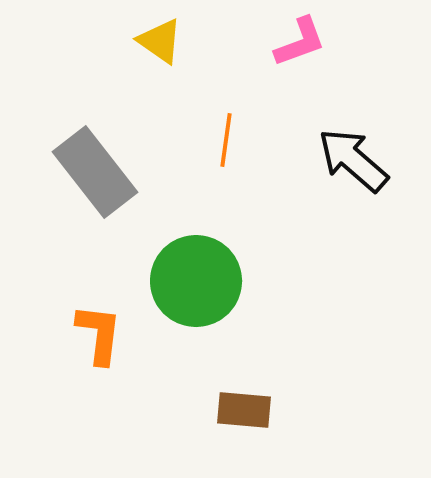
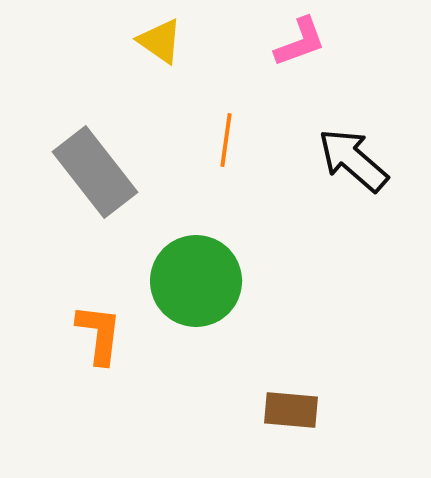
brown rectangle: moved 47 px right
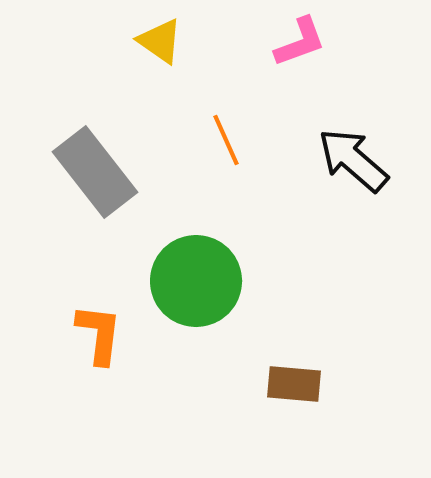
orange line: rotated 32 degrees counterclockwise
brown rectangle: moved 3 px right, 26 px up
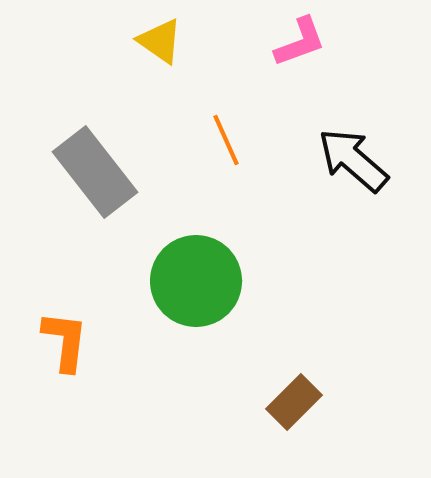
orange L-shape: moved 34 px left, 7 px down
brown rectangle: moved 18 px down; rotated 50 degrees counterclockwise
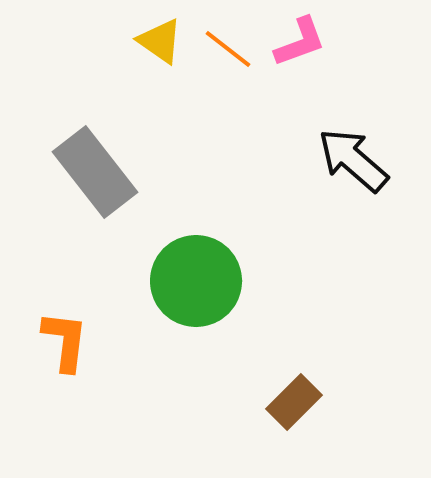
orange line: moved 2 px right, 91 px up; rotated 28 degrees counterclockwise
